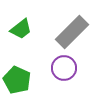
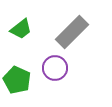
purple circle: moved 9 px left
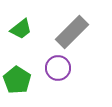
purple circle: moved 3 px right
green pentagon: rotated 8 degrees clockwise
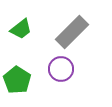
purple circle: moved 3 px right, 1 px down
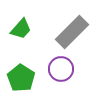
green trapezoid: rotated 10 degrees counterclockwise
green pentagon: moved 4 px right, 2 px up
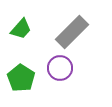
purple circle: moved 1 px left, 1 px up
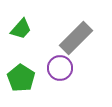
gray rectangle: moved 4 px right, 6 px down
